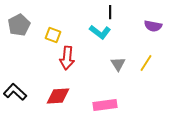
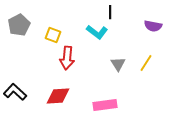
cyan L-shape: moved 3 px left
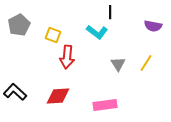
red arrow: moved 1 px up
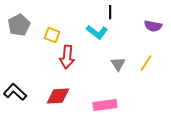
yellow square: moved 1 px left
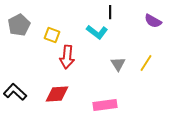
purple semicircle: moved 5 px up; rotated 18 degrees clockwise
red diamond: moved 1 px left, 2 px up
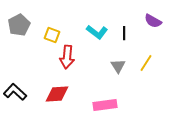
black line: moved 14 px right, 21 px down
gray triangle: moved 2 px down
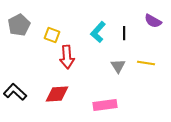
cyan L-shape: moved 1 px right; rotated 95 degrees clockwise
red arrow: rotated 10 degrees counterclockwise
yellow line: rotated 66 degrees clockwise
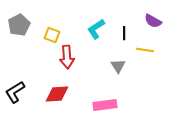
cyan L-shape: moved 2 px left, 3 px up; rotated 15 degrees clockwise
yellow line: moved 1 px left, 13 px up
black L-shape: rotated 75 degrees counterclockwise
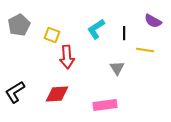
gray triangle: moved 1 px left, 2 px down
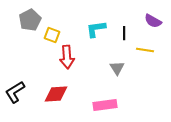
gray pentagon: moved 11 px right, 5 px up
cyan L-shape: rotated 25 degrees clockwise
red diamond: moved 1 px left
